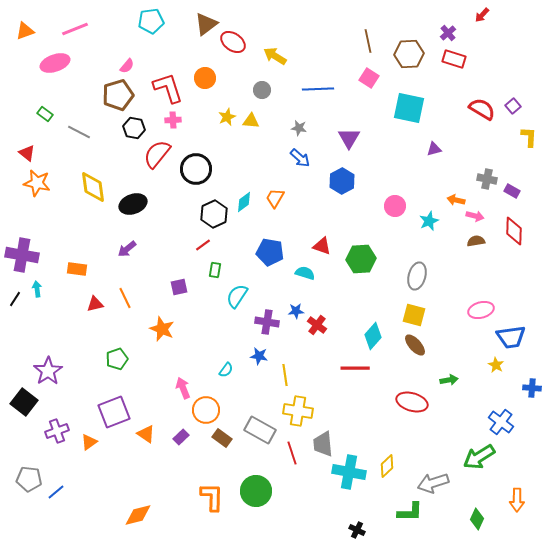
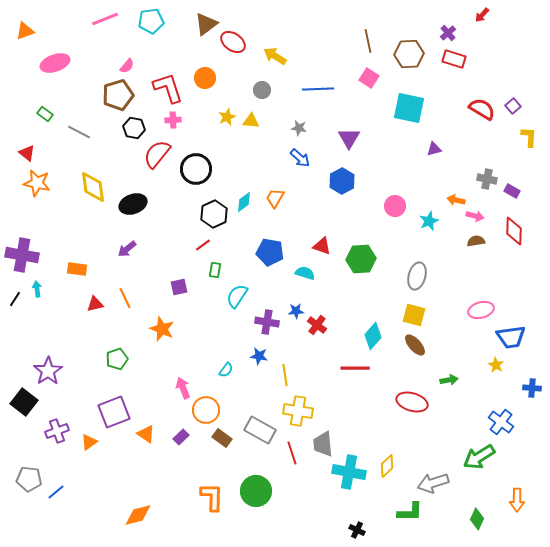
pink line at (75, 29): moved 30 px right, 10 px up
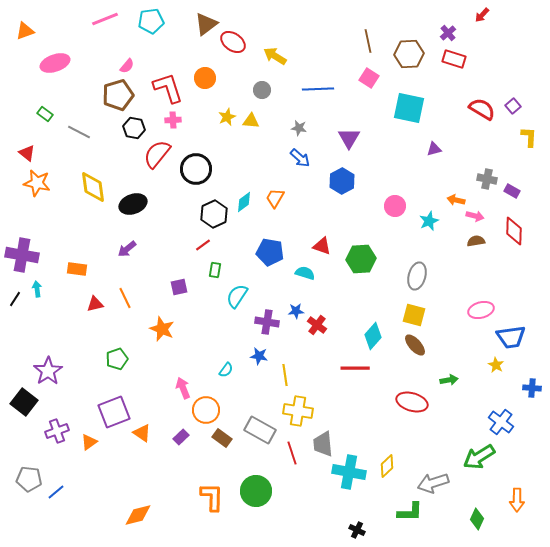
orange triangle at (146, 434): moved 4 px left, 1 px up
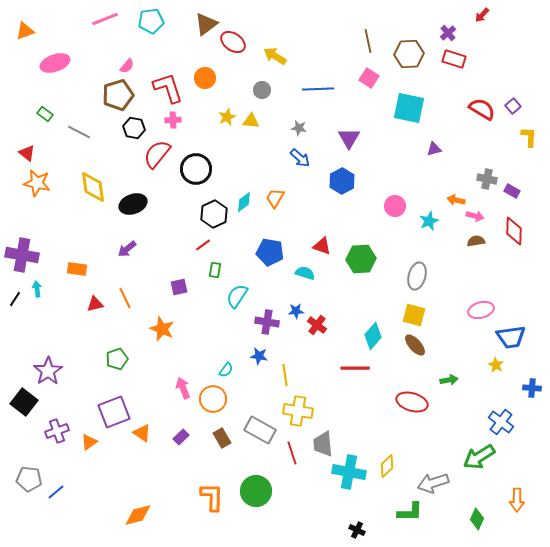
orange circle at (206, 410): moved 7 px right, 11 px up
brown rectangle at (222, 438): rotated 24 degrees clockwise
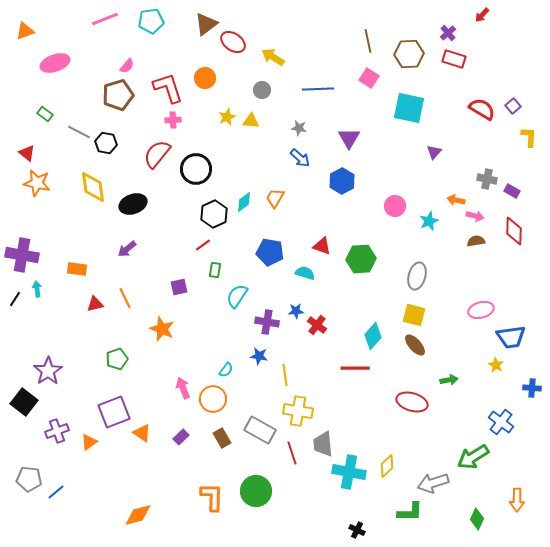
yellow arrow at (275, 56): moved 2 px left, 1 px down
black hexagon at (134, 128): moved 28 px left, 15 px down
purple triangle at (434, 149): moved 3 px down; rotated 35 degrees counterclockwise
green arrow at (479, 457): moved 6 px left
